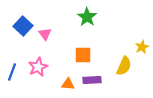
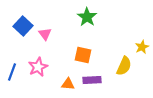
orange square: rotated 12 degrees clockwise
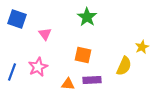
blue square: moved 6 px left, 7 px up; rotated 24 degrees counterclockwise
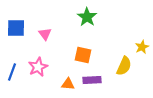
blue square: moved 1 px left, 9 px down; rotated 18 degrees counterclockwise
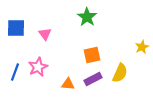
orange square: moved 9 px right; rotated 24 degrees counterclockwise
yellow semicircle: moved 4 px left, 7 px down
blue line: moved 3 px right
purple rectangle: moved 1 px right, 1 px up; rotated 24 degrees counterclockwise
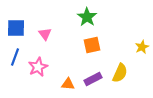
orange square: moved 10 px up
blue line: moved 15 px up
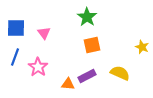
pink triangle: moved 1 px left, 1 px up
yellow star: rotated 24 degrees counterclockwise
pink star: rotated 12 degrees counterclockwise
yellow semicircle: rotated 90 degrees counterclockwise
purple rectangle: moved 6 px left, 3 px up
